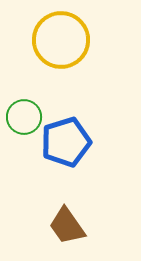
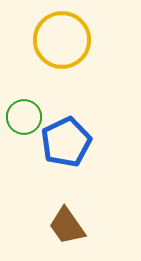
yellow circle: moved 1 px right
blue pentagon: rotated 9 degrees counterclockwise
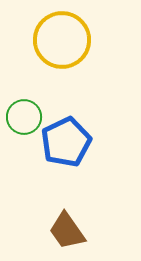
brown trapezoid: moved 5 px down
